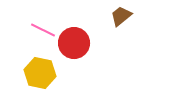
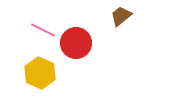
red circle: moved 2 px right
yellow hexagon: rotated 12 degrees clockwise
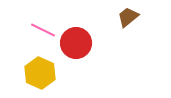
brown trapezoid: moved 7 px right, 1 px down
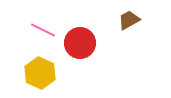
brown trapezoid: moved 1 px right, 3 px down; rotated 10 degrees clockwise
red circle: moved 4 px right
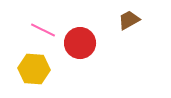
yellow hexagon: moved 6 px left, 4 px up; rotated 20 degrees counterclockwise
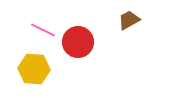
red circle: moved 2 px left, 1 px up
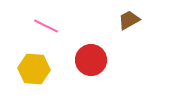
pink line: moved 3 px right, 4 px up
red circle: moved 13 px right, 18 px down
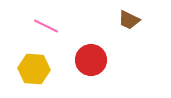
brown trapezoid: rotated 125 degrees counterclockwise
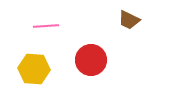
pink line: rotated 30 degrees counterclockwise
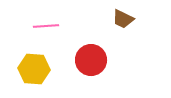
brown trapezoid: moved 6 px left, 1 px up
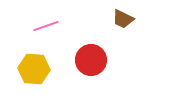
pink line: rotated 15 degrees counterclockwise
